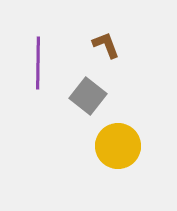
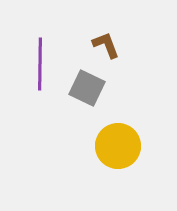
purple line: moved 2 px right, 1 px down
gray square: moved 1 px left, 8 px up; rotated 12 degrees counterclockwise
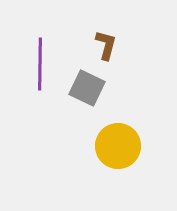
brown L-shape: rotated 36 degrees clockwise
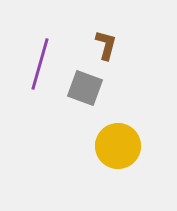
purple line: rotated 15 degrees clockwise
gray square: moved 2 px left; rotated 6 degrees counterclockwise
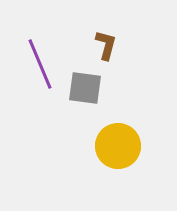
purple line: rotated 39 degrees counterclockwise
gray square: rotated 12 degrees counterclockwise
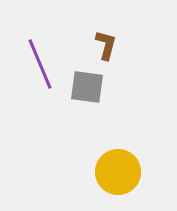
gray square: moved 2 px right, 1 px up
yellow circle: moved 26 px down
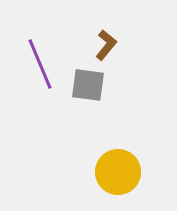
brown L-shape: rotated 24 degrees clockwise
gray square: moved 1 px right, 2 px up
